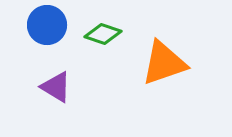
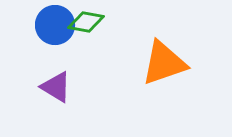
blue circle: moved 8 px right
green diamond: moved 17 px left, 12 px up; rotated 9 degrees counterclockwise
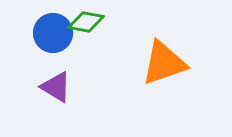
blue circle: moved 2 px left, 8 px down
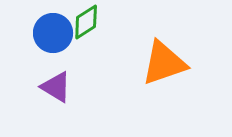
green diamond: rotated 42 degrees counterclockwise
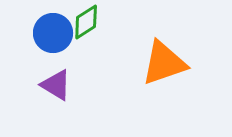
purple triangle: moved 2 px up
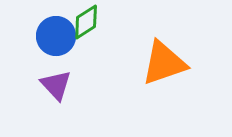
blue circle: moved 3 px right, 3 px down
purple triangle: rotated 16 degrees clockwise
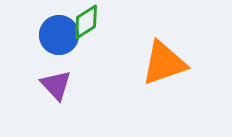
blue circle: moved 3 px right, 1 px up
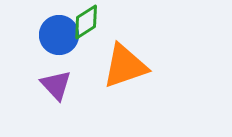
orange triangle: moved 39 px left, 3 px down
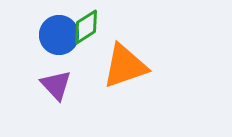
green diamond: moved 5 px down
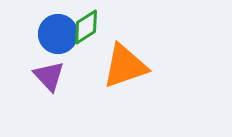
blue circle: moved 1 px left, 1 px up
purple triangle: moved 7 px left, 9 px up
